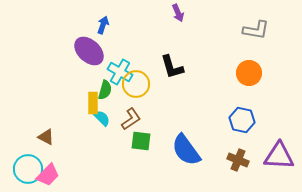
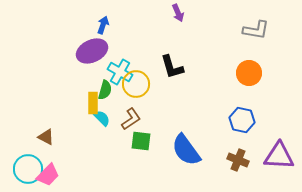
purple ellipse: moved 3 px right; rotated 68 degrees counterclockwise
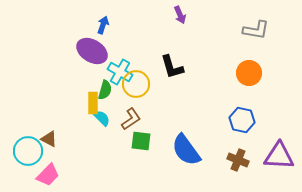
purple arrow: moved 2 px right, 2 px down
purple ellipse: rotated 56 degrees clockwise
brown triangle: moved 3 px right, 2 px down
cyan circle: moved 18 px up
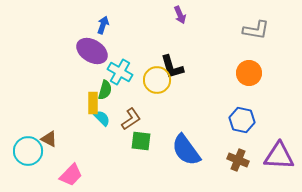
yellow circle: moved 21 px right, 4 px up
pink trapezoid: moved 23 px right
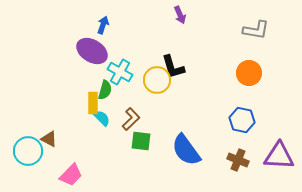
black L-shape: moved 1 px right
brown L-shape: rotated 10 degrees counterclockwise
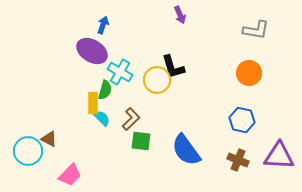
pink trapezoid: moved 1 px left
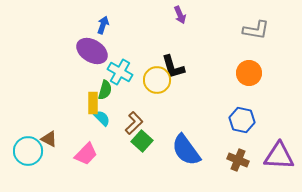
brown L-shape: moved 3 px right, 4 px down
green square: moved 1 px right; rotated 35 degrees clockwise
pink trapezoid: moved 16 px right, 21 px up
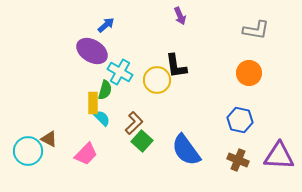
purple arrow: moved 1 px down
blue arrow: moved 3 px right; rotated 30 degrees clockwise
black L-shape: moved 3 px right, 1 px up; rotated 8 degrees clockwise
blue hexagon: moved 2 px left
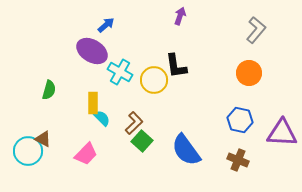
purple arrow: rotated 138 degrees counterclockwise
gray L-shape: rotated 60 degrees counterclockwise
yellow circle: moved 3 px left
green semicircle: moved 56 px left
brown triangle: moved 6 px left
purple triangle: moved 3 px right, 23 px up
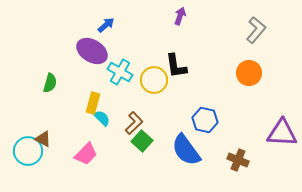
green semicircle: moved 1 px right, 7 px up
yellow rectangle: rotated 15 degrees clockwise
blue hexagon: moved 35 px left
